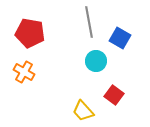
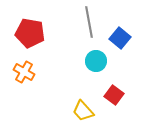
blue square: rotated 10 degrees clockwise
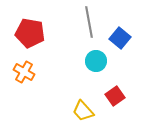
red square: moved 1 px right, 1 px down; rotated 18 degrees clockwise
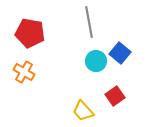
blue square: moved 15 px down
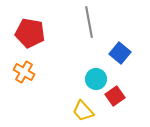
cyan circle: moved 18 px down
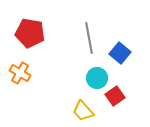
gray line: moved 16 px down
orange cross: moved 4 px left, 1 px down
cyan circle: moved 1 px right, 1 px up
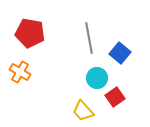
orange cross: moved 1 px up
red square: moved 1 px down
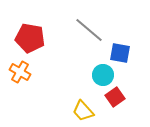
red pentagon: moved 5 px down
gray line: moved 8 px up; rotated 40 degrees counterclockwise
blue square: rotated 30 degrees counterclockwise
cyan circle: moved 6 px right, 3 px up
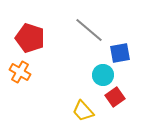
red pentagon: rotated 8 degrees clockwise
blue square: rotated 20 degrees counterclockwise
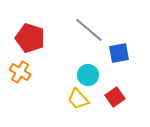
blue square: moved 1 px left
cyan circle: moved 15 px left
yellow trapezoid: moved 5 px left, 12 px up
